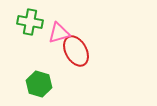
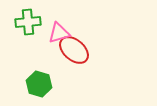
green cross: moved 2 px left; rotated 15 degrees counterclockwise
red ellipse: moved 2 px left, 1 px up; rotated 20 degrees counterclockwise
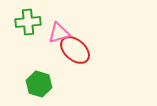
red ellipse: moved 1 px right
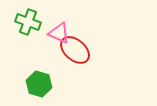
green cross: rotated 25 degrees clockwise
pink triangle: rotated 40 degrees clockwise
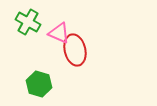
green cross: rotated 10 degrees clockwise
red ellipse: rotated 36 degrees clockwise
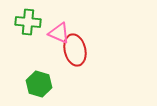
green cross: rotated 25 degrees counterclockwise
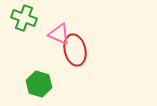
green cross: moved 4 px left, 4 px up; rotated 15 degrees clockwise
pink triangle: moved 1 px down
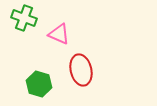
red ellipse: moved 6 px right, 20 px down
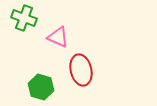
pink triangle: moved 1 px left, 3 px down
green hexagon: moved 2 px right, 3 px down
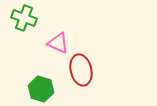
pink triangle: moved 6 px down
green hexagon: moved 2 px down
